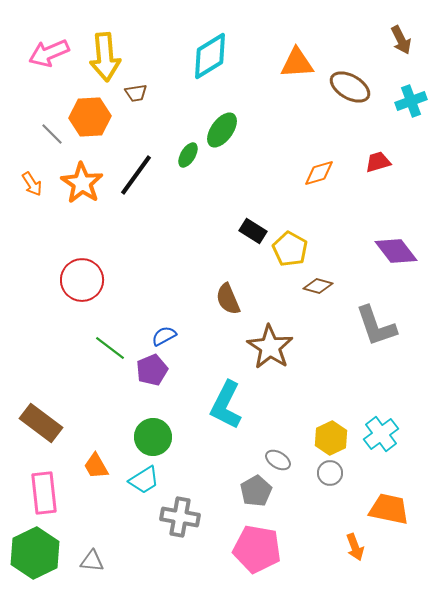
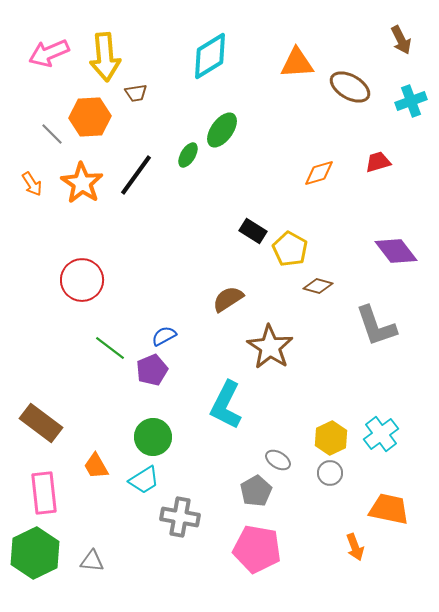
brown semicircle at (228, 299): rotated 80 degrees clockwise
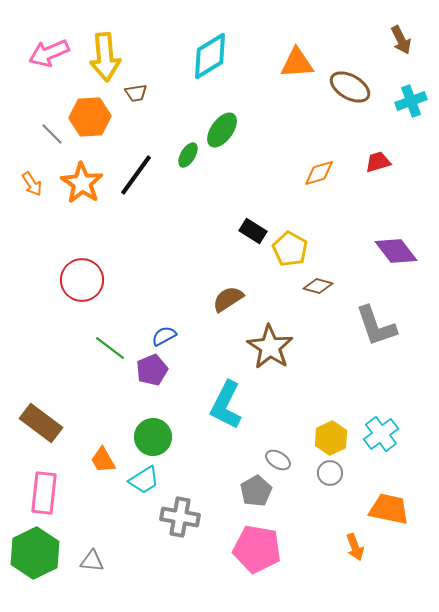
orange trapezoid at (96, 466): moved 7 px right, 6 px up
pink rectangle at (44, 493): rotated 12 degrees clockwise
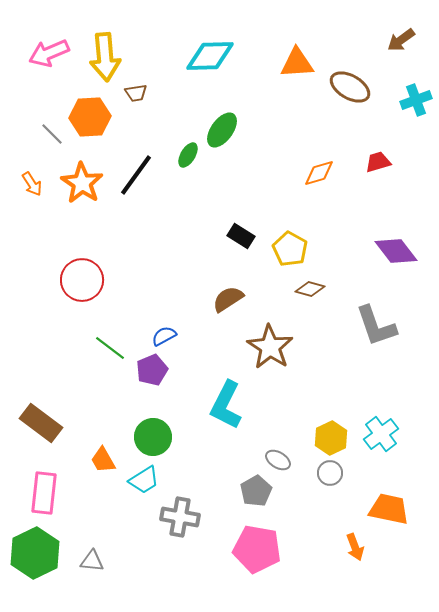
brown arrow at (401, 40): rotated 80 degrees clockwise
cyan diamond at (210, 56): rotated 30 degrees clockwise
cyan cross at (411, 101): moved 5 px right, 1 px up
black rectangle at (253, 231): moved 12 px left, 5 px down
brown diamond at (318, 286): moved 8 px left, 3 px down
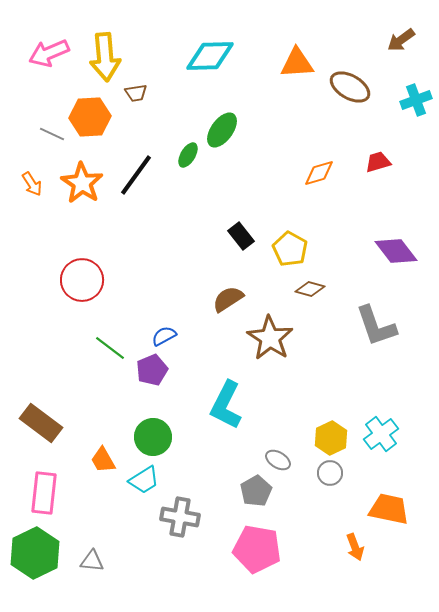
gray line at (52, 134): rotated 20 degrees counterclockwise
black rectangle at (241, 236): rotated 20 degrees clockwise
brown star at (270, 347): moved 9 px up
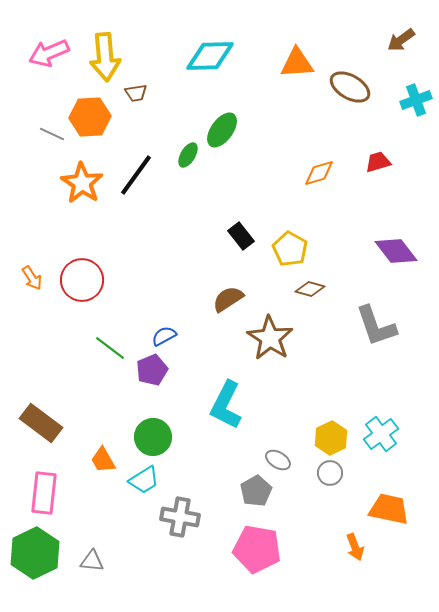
orange arrow at (32, 184): moved 94 px down
